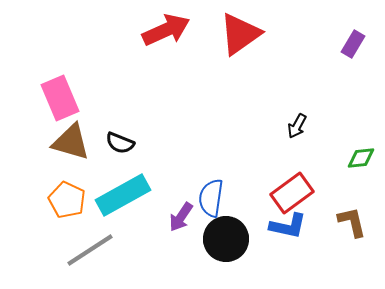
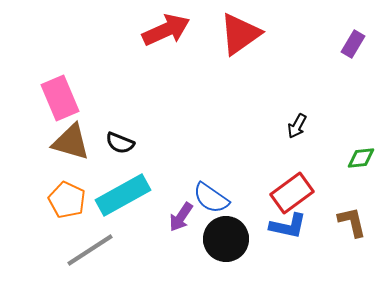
blue semicircle: rotated 63 degrees counterclockwise
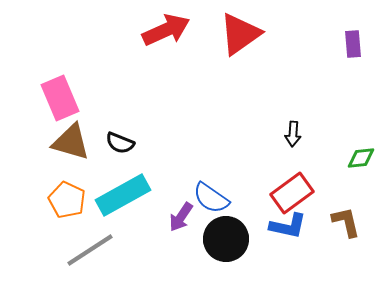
purple rectangle: rotated 36 degrees counterclockwise
black arrow: moved 4 px left, 8 px down; rotated 25 degrees counterclockwise
brown L-shape: moved 6 px left
